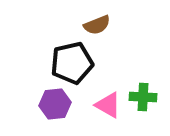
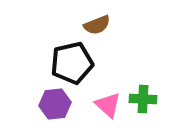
green cross: moved 2 px down
pink triangle: rotated 12 degrees clockwise
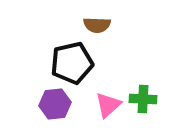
brown semicircle: rotated 24 degrees clockwise
pink triangle: rotated 36 degrees clockwise
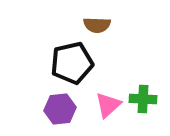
purple hexagon: moved 5 px right, 5 px down
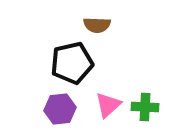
green cross: moved 2 px right, 8 px down
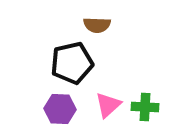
purple hexagon: rotated 8 degrees clockwise
